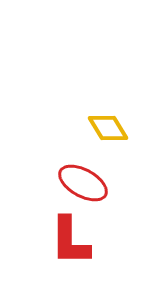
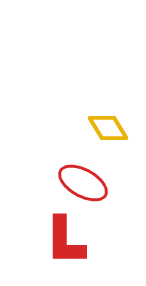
red L-shape: moved 5 px left
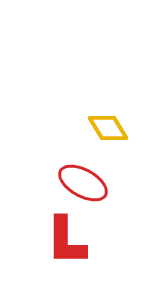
red L-shape: moved 1 px right
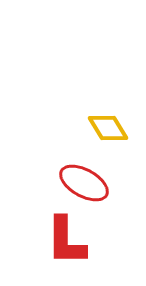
red ellipse: moved 1 px right
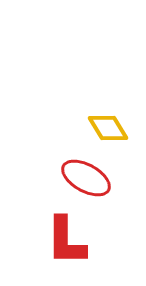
red ellipse: moved 2 px right, 5 px up
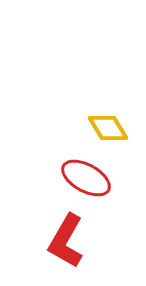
red L-shape: rotated 30 degrees clockwise
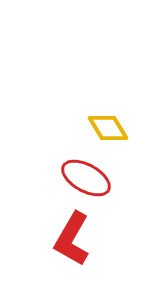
red L-shape: moved 6 px right, 2 px up
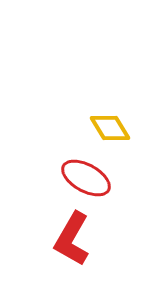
yellow diamond: moved 2 px right
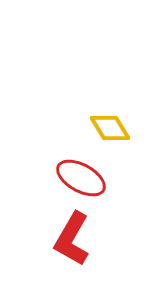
red ellipse: moved 5 px left
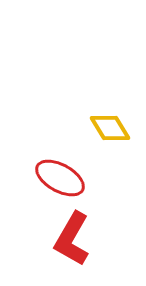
red ellipse: moved 21 px left
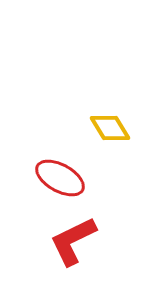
red L-shape: moved 1 px right, 2 px down; rotated 34 degrees clockwise
